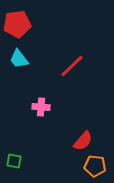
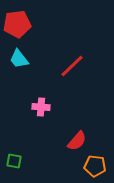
red semicircle: moved 6 px left
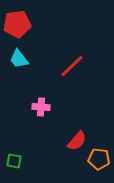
orange pentagon: moved 4 px right, 7 px up
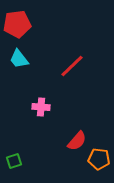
green square: rotated 28 degrees counterclockwise
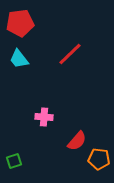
red pentagon: moved 3 px right, 1 px up
red line: moved 2 px left, 12 px up
pink cross: moved 3 px right, 10 px down
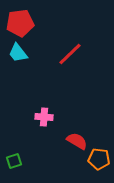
cyan trapezoid: moved 1 px left, 6 px up
red semicircle: rotated 100 degrees counterclockwise
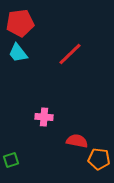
red semicircle: rotated 20 degrees counterclockwise
green square: moved 3 px left, 1 px up
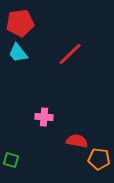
green square: rotated 35 degrees clockwise
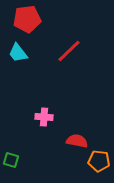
red pentagon: moved 7 px right, 4 px up
red line: moved 1 px left, 3 px up
orange pentagon: moved 2 px down
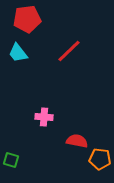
orange pentagon: moved 1 px right, 2 px up
